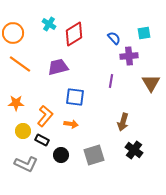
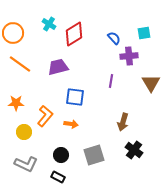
yellow circle: moved 1 px right, 1 px down
black rectangle: moved 16 px right, 37 px down
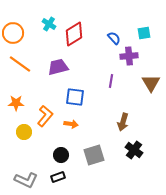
gray L-shape: moved 16 px down
black rectangle: rotated 48 degrees counterclockwise
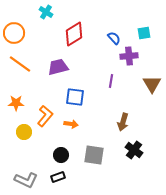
cyan cross: moved 3 px left, 12 px up
orange circle: moved 1 px right
brown triangle: moved 1 px right, 1 px down
gray square: rotated 25 degrees clockwise
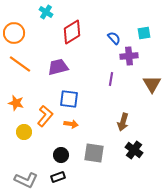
red diamond: moved 2 px left, 2 px up
purple line: moved 2 px up
blue square: moved 6 px left, 2 px down
orange star: rotated 14 degrees clockwise
gray square: moved 2 px up
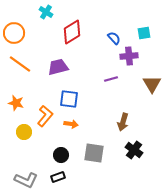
purple line: rotated 64 degrees clockwise
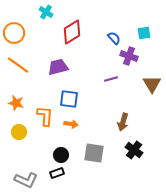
purple cross: rotated 24 degrees clockwise
orange line: moved 2 px left, 1 px down
orange L-shape: rotated 35 degrees counterclockwise
yellow circle: moved 5 px left
black rectangle: moved 1 px left, 4 px up
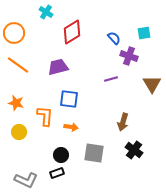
orange arrow: moved 3 px down
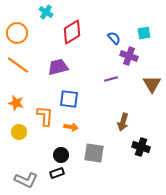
orange circle: moved 3 px right
black cross: moved 7 px right, 3 px up; rotated 18 degrees counterclockwise
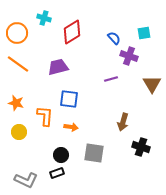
cyan cross: moved 2 px left, 6 px down; rotated 16 degrees counterclockwise
orange line: moved 1 px up
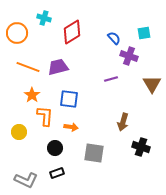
orange line: moved 10 px right, 3 px down; rotated 15 degrees counterclockwise
orange star: moved 16 px right, 8 px up; rotated 21 degrees clockwise
black circle: moved 6 px left, 7 px up
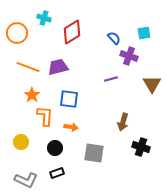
yellow circle: moved 2 px right, 10 px down
